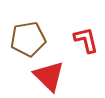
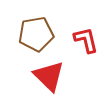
brown pentagon: moved 8 px right, 5 px up
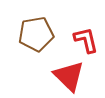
red triangle: moved 20 px right
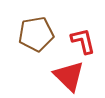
red L-shape: moved 3 px left, 1 px down
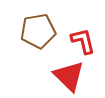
brown pentagon: moved 2 px right, 3 px up
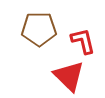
brown pentagon: moved 1 px right, 2 px up; rotated 8 degrees clockwise
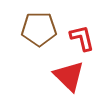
red L-shape: moved 1 px left, 3 px up
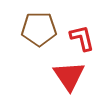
red triangle: rotated 12 degrees clockwise
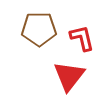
red triangle: rotated 12 degrees clockwise
